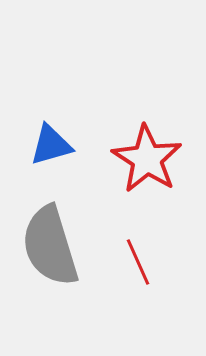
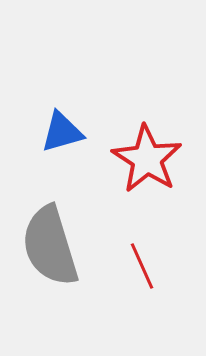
blue triangle: moved 11 px right, 13 px up
red line: moved 4 px right, 4 px down
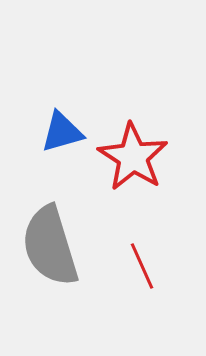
red star: moved 14 px left, 2 px up
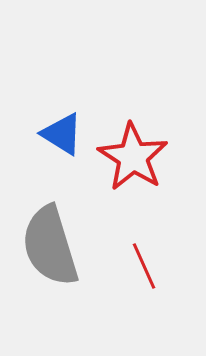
blue triangle: moved 2 px down; rotated 48 degrees clockwise
red line: moved 2 px right
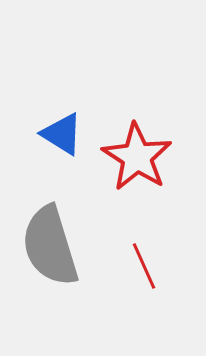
red star: moved 4 px right
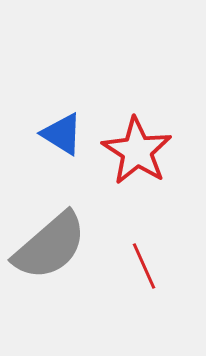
red star: moved 6 px up
gray semicircle: rotated 114 degrees counterclockwise
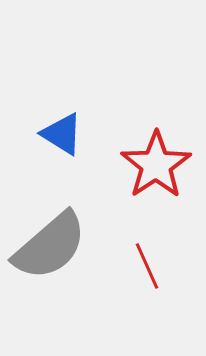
red star: moved 19 px right, 14 px down; rotated 6 degrees clockwise
red line: moved 3 px right
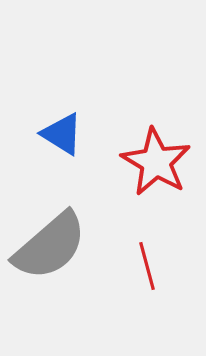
red star: moved 3 px up; rotated 8 degrees counterclockwise
red line: rotated 9 degrees clockwise
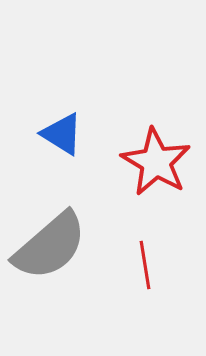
red line: moved 2 px left, 1 px up; rotated 6 degrees clockwise
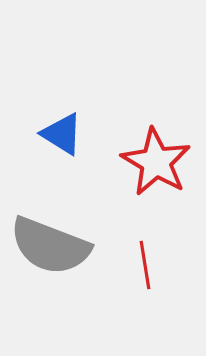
gray semicircle: rotated 62 degrees clockwise
